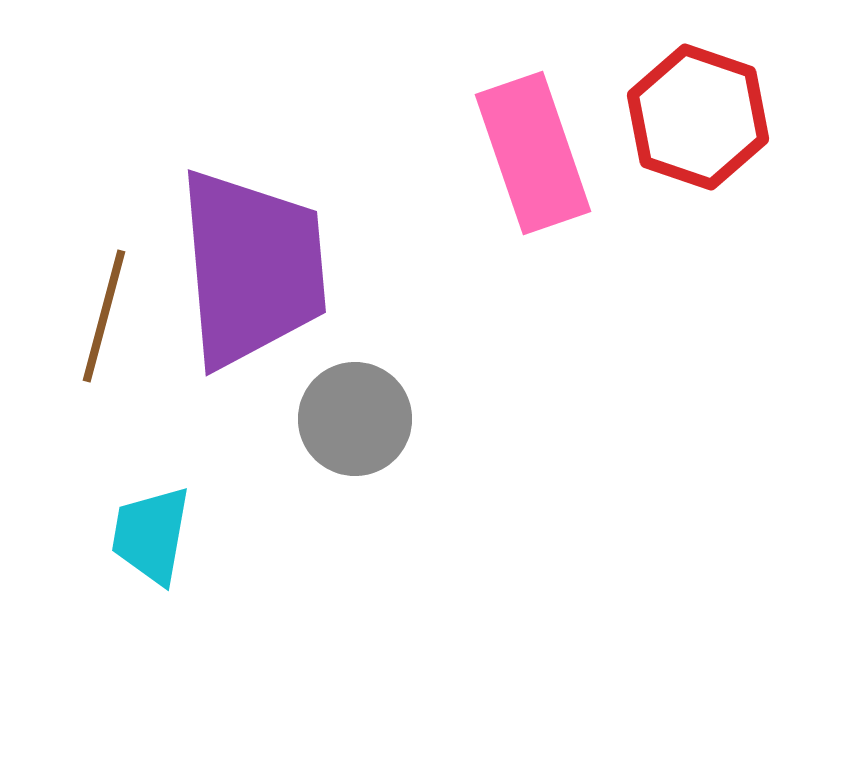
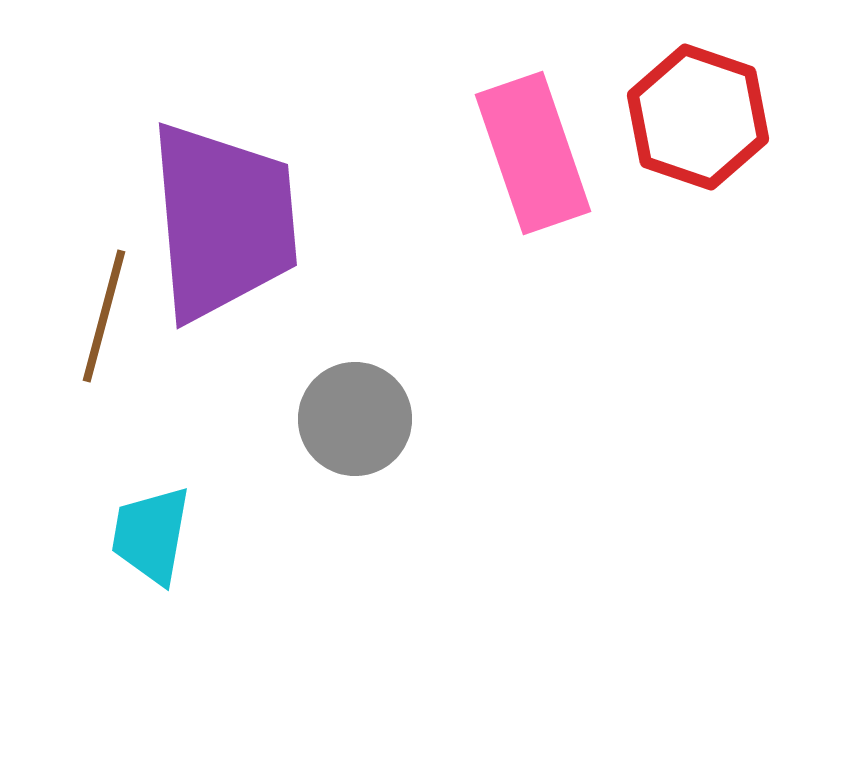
purple trapezoid: moved 29 px left, 47 px up
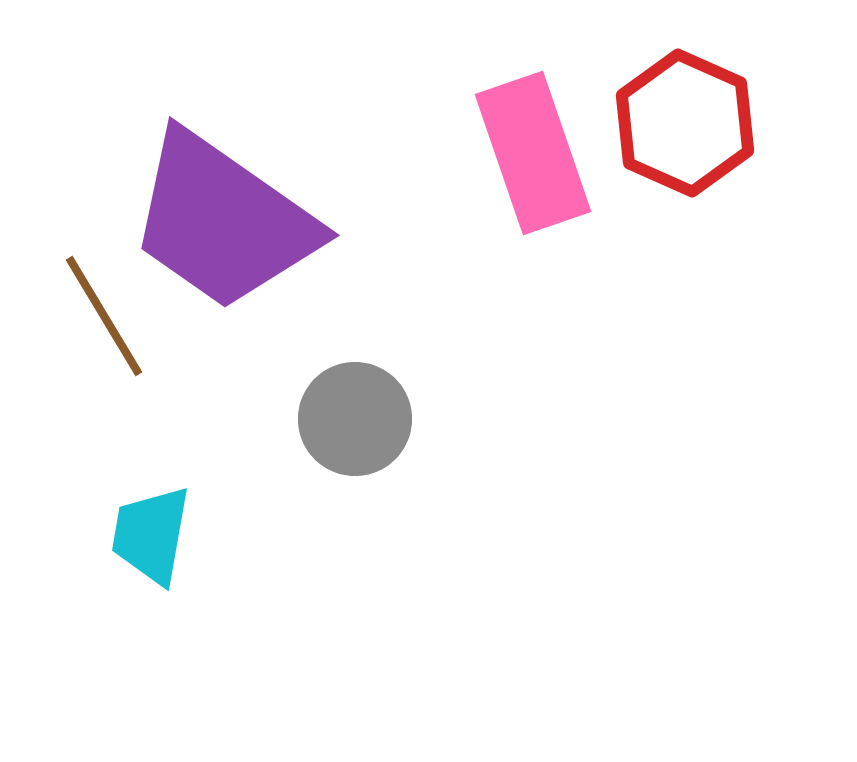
red hexagon: moved 13 px left, 6 px down; rotated 5 degrees clockwise
purple trapezoid: rotated 130 degrees clockwise
brown line: rotated 46 degrees counterclockwise
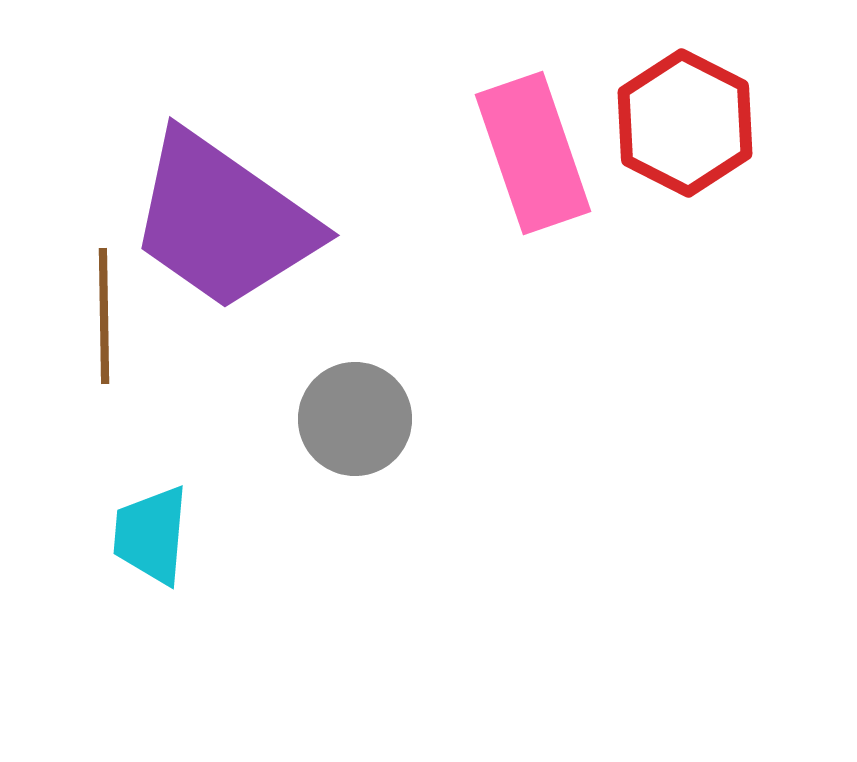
red hexagon: rotated 3 degrees clockwise
brown line: rotated 30 degrees clockwise
cyan trapezoid: rotated 5 degrees counterclockwise
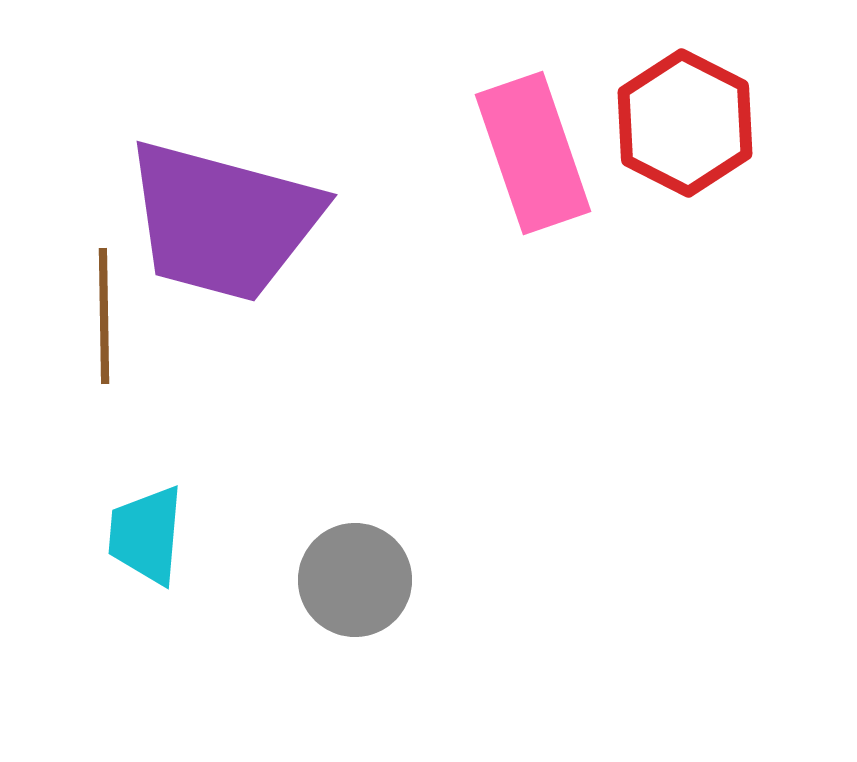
purple trapezoid: rotated 20 degrees counterclockwise
gray circle: moved 161 px down
cyan trapezoid: moved 5 px left
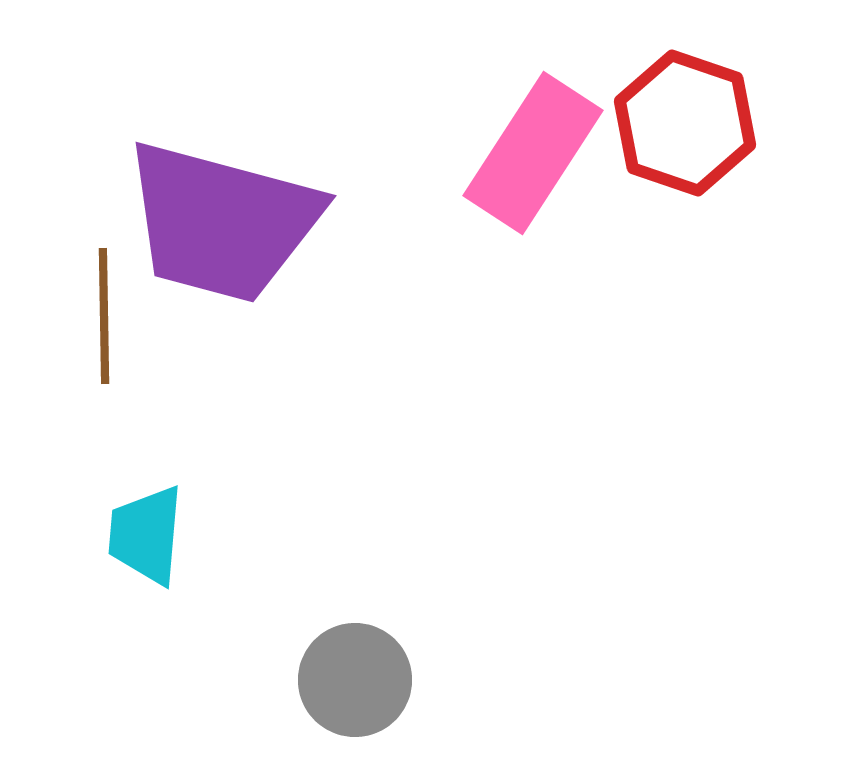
red hexagon: rotated 8 degrees counterclockwise
pink rectangle: rotated 52 degrees clockwise
purple trapezoid: moved 1 px left, 1 px down
gray circle: moved 100 px down
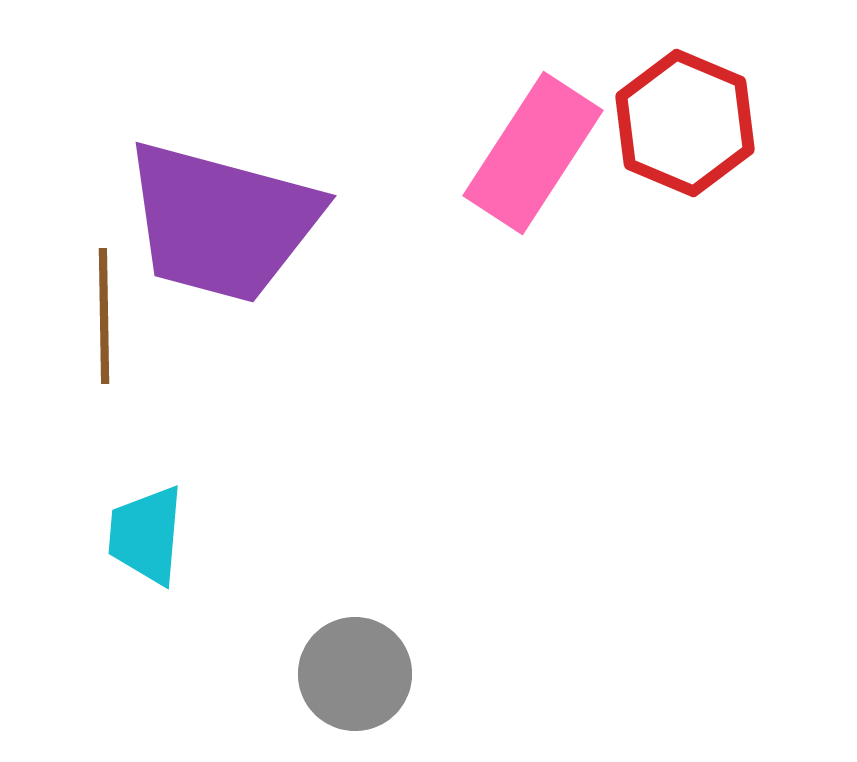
red hexagon: rotated 4 degrees clockwise
gray circle: moved 6 px up
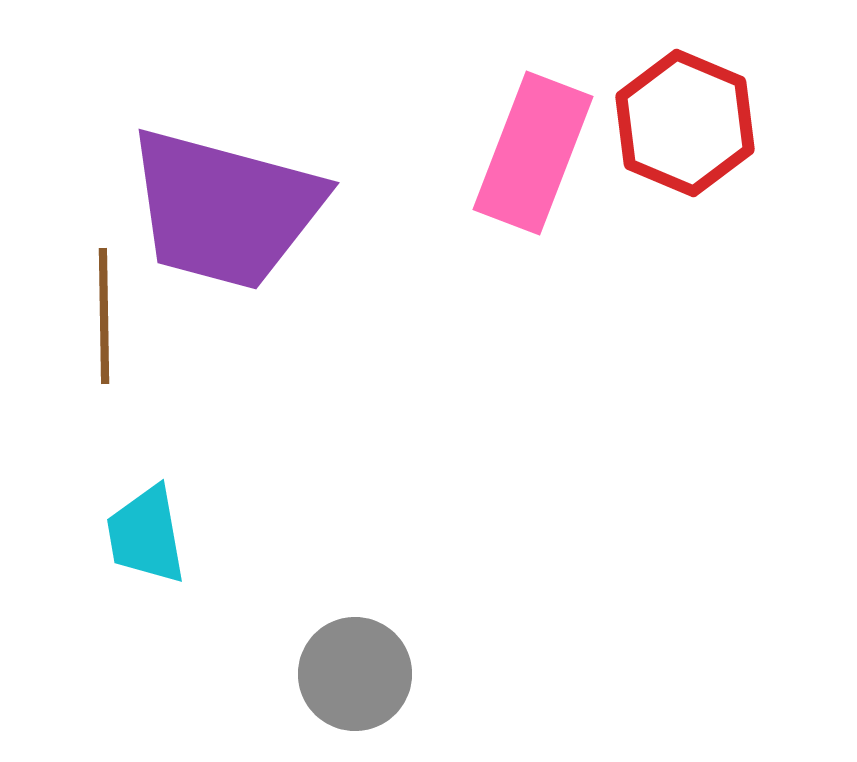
pink rectangle: rotated 12 degrees counterclockwise
purple trapezoid: moved 3 px right, 13 px up
cyan trapezoid: rotated 15 degrees counterclockwise
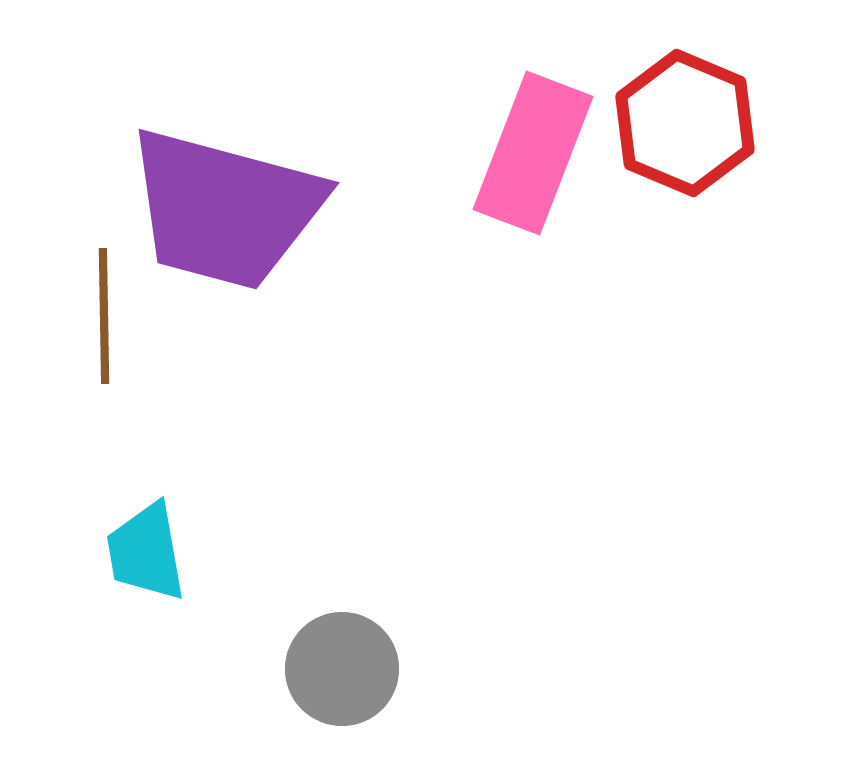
cyan trapezoid: moved 17 px down
gray circle: moved 13 px left, 5 px up
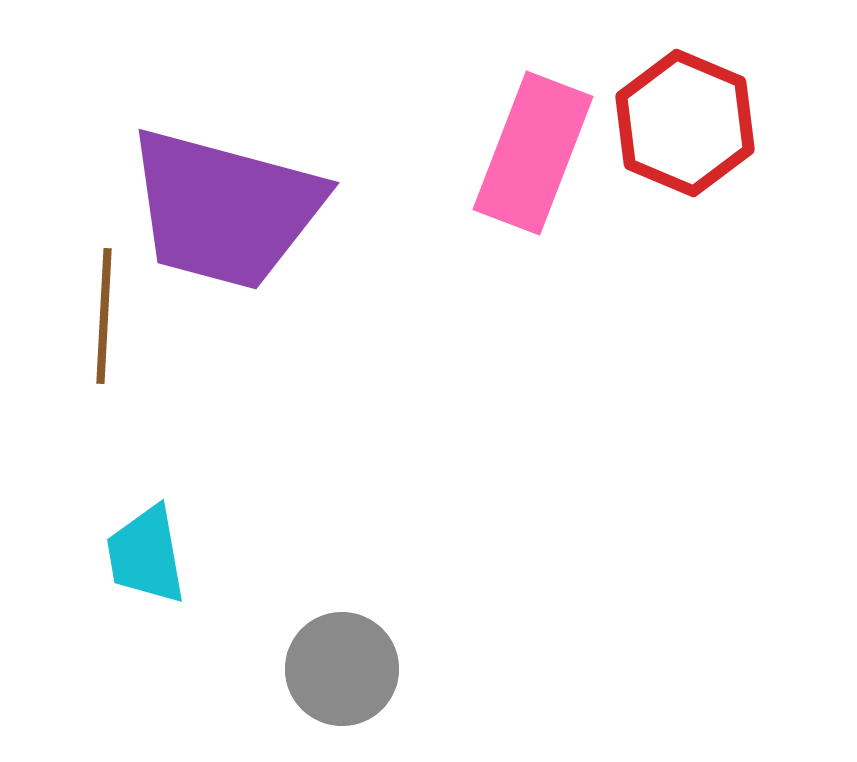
brown line: rotated 4 degrees clockwise
cyan trapezoid: moved 3 px down
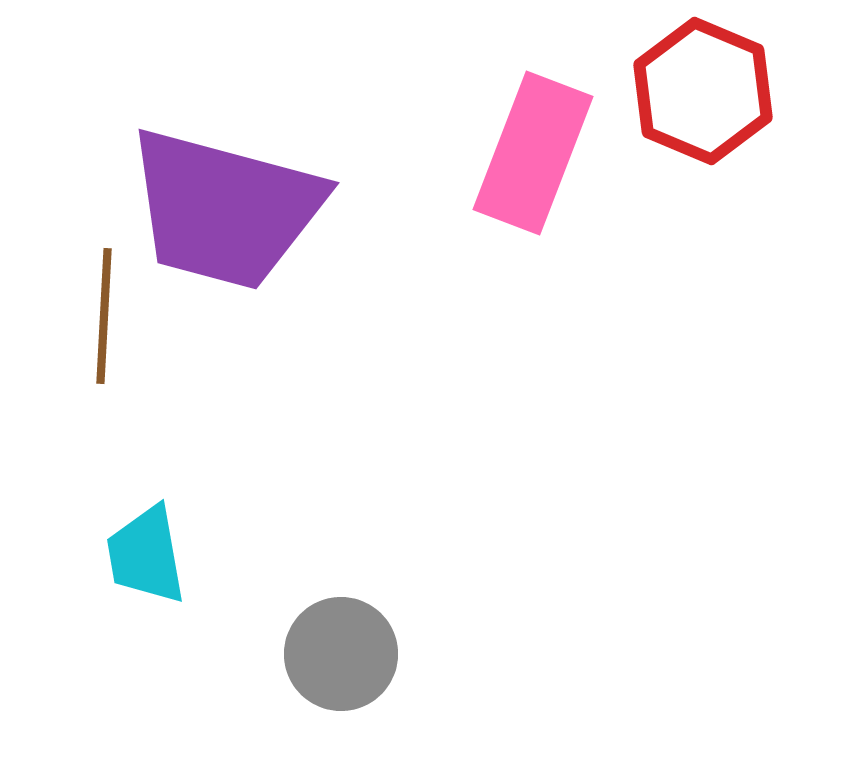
red hexagon: moved 18 px right, 32 px up
gray circle: moved 1 px left, 15 px up
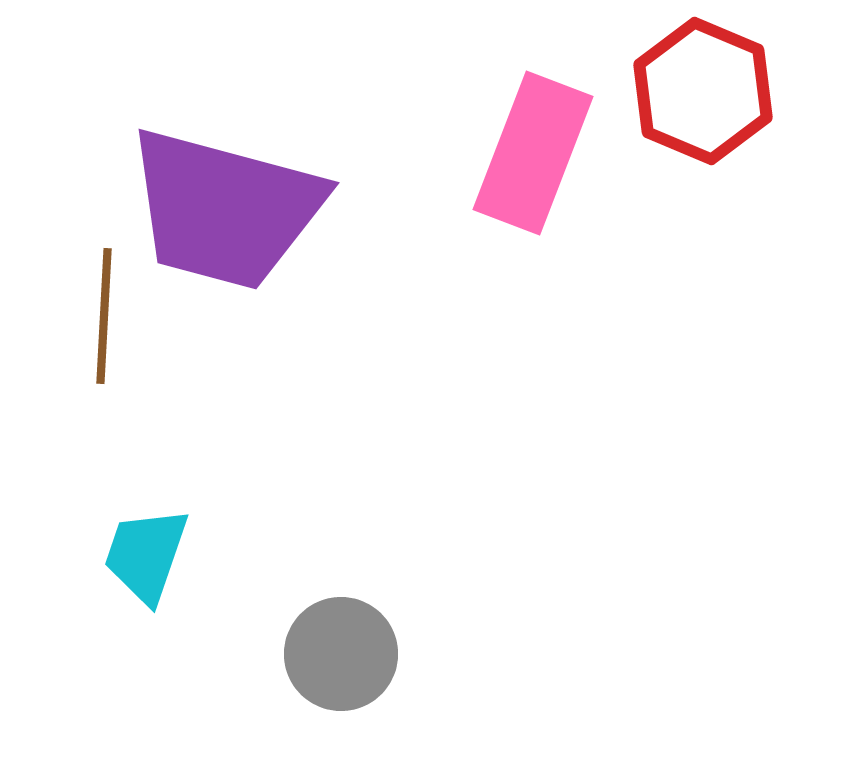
cyan trapezoid: rotated 29 degrees clockwise
